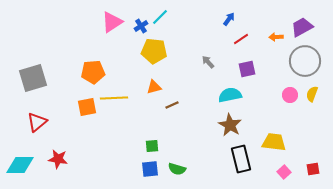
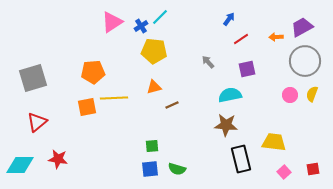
brown star: moved 4 px left; rotated 25 degrees counterclockwise
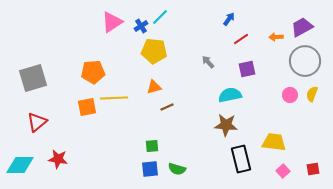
brown line: moved 5 px left, 2 px down
pink square: moved 1 px left, 1 px up
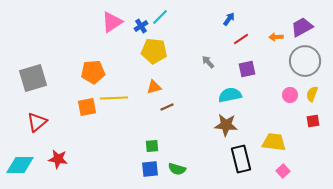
red square: moved 48 px up
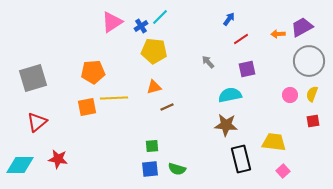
orange arrow: moved 2 px right, 3 px up
gray circle: moved 4 px right
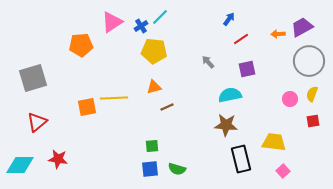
orange pentagon: moved 12 px left, 27 px up
pink circle: moved 4 px down
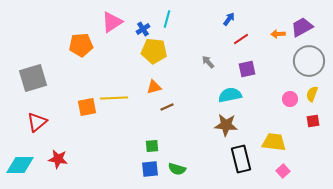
cyan line: moved 7 px right, 2 px down; rotated 30 degrees counterclockwise
blue cross: moved 2 px right, 3 px down
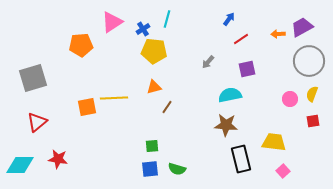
gray arrow: rotated 96 degrees counterclockwise
brown line: rotated 32 degrees counterclockwise
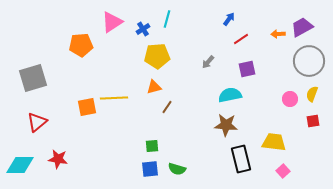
yellow pentagon: moved 3 px right, 5 px down; rotated 10 degrees counterclockwise
